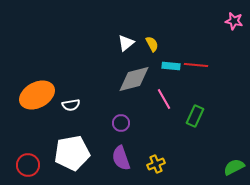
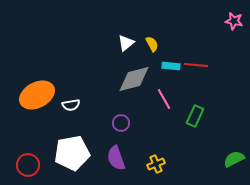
purple semicircle: moved 5 px left
green semicircle: moved 8 px up
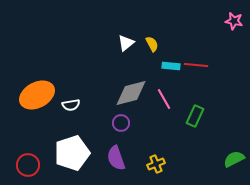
gray diamond: moved 3 px left, 14 px down
white pentagon: rotated 8 degrees counterclockwise
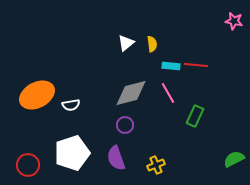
yellow semicircle: rotated 21 degrees clockwise
pink line: moved 4 px right, 6 px up
purple circle: moved 4 px right, 2 px down
yellow cross: moved 1 px down
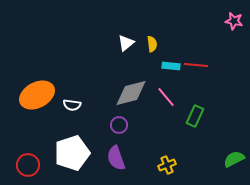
pink line: moved 2 px left, 4 px down; rotated 10 degrees counterclockwise
white semicircle: moved 1 px right; rotated 18 degrees clockwise
purple circle: moved 6 px left
yellow cross: moved 11 px right
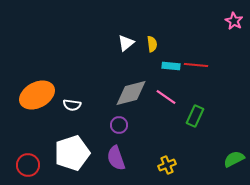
pink star: rotated 18 degrees clockwise
pink line: rotated 15 degrees counterclockwise
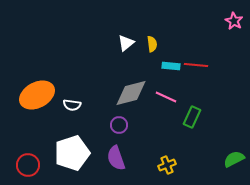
pink line: rotated 10 degrees counterclockwise
green rectangle: moved 3 px left, 1 px down
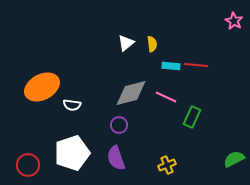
orange ellipse: moved 5 px right, 8 px up
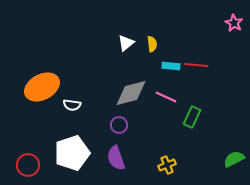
pink star: moved 2 px down
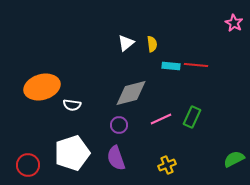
orange ellipse: rotated 12 degrees clockwise
pink line: moved 5 px left, 22 px down; rotated 50 degrees counterclockwise
